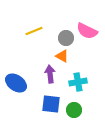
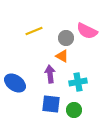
blue ellipse: moved 1 px left
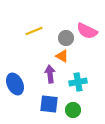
blue ellipse: moved 1 px down; rotated 30 degrees clockwise
blue square: moved 2 px left
green circle: moved 1 px left
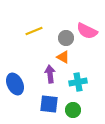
orange triangle: moved 1 px right, 1 px down
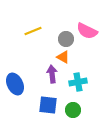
yellow line: moved 1 px left
gray circle: moved 1 px down
purple arrow: moved 2 px right
blue square: moved 1 px left, 1 px down
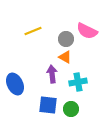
orange triangle: moved 2 px right
green circle: moved 2 px left, 1 px up
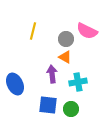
yellow line: rotated 54 degrees counterclockwise
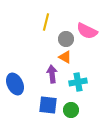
yellow line: moved 13 px right, 9 px up
green circle: moved 1 px down
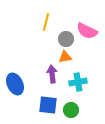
orange triangle: rotated 40 degrees counterclockwise
